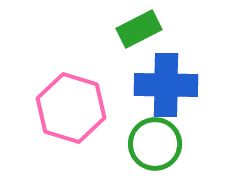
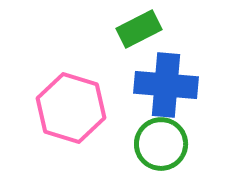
blue cross: rotated 4 degrees clockwise
green circle: moved 6 px right
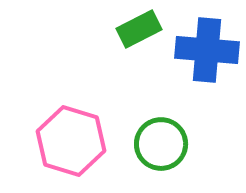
blue cross: moved 41 px right, 35 px up
pink hexagon: moved 33 px down
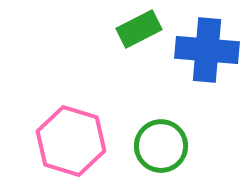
green circle: moved 2 px down
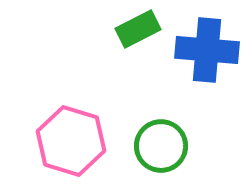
green rectangle: moved 1 px left
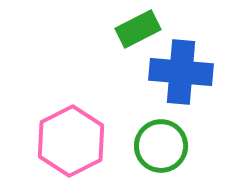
blue cross: moved 26 px left, 22 px down
pink hexagon: rotated 16 degrees clockwise
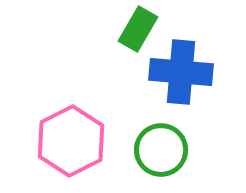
green rectangle: rotated 33 degrees counterclockwise
green circle: moved 4 px down
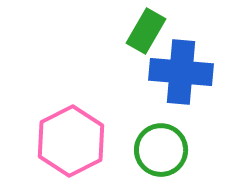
green rectangle: moved 8 px right, 2 px down
